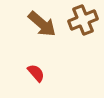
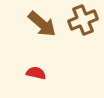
red semicircle: rotated 36 degrees counterclockwise
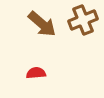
red semicircle: rotated 18 degrees counterclockwise
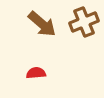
brown cross: moved 1 px right, 2 px down
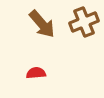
brown arrow: rotated 8 degrees clockwise
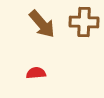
brown cross: rotated 24 degrees clockwise
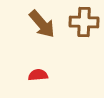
red semicircle: moved 2 px right, 2 px down
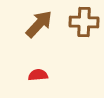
brown arrow: moved 3 px left; rotated 96 degrees counterclockwise
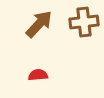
brown cross: rotated 8 degrees counterclockwise
